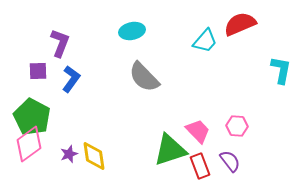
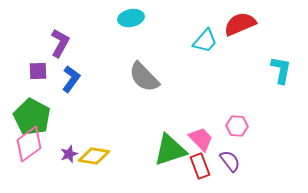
cyan ellipse: moved 1 px left, 13 px up
purple L-shape: rotated 8 degrees clockwise
pink trapezoid: moved 3 px right, 8 px down
yellow diamond: rotated 72 degrees counterclockwise
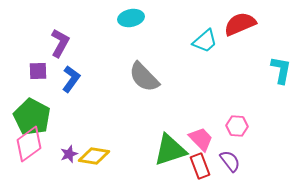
cyan trapezoid: rotated 8 degrees clockwise
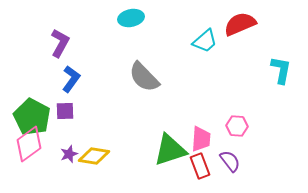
purple square: moved 27 px right, 40 px down
pink trapezoid: rotated 48 degrees clockwise
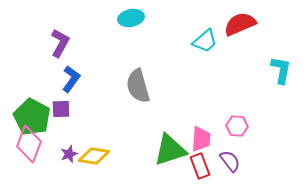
gray semicircle: moved 6 px left, 9 px down; rotated 28 degrees clockwise
purple square: moved 4 px left, 2 px up
pink diamond: rotated 33 degrees counterclockwise
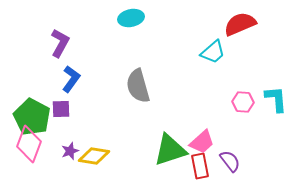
cyan trapezoid: moved 8 px right, 11 px down
cyan L-shape: moved 5 px left, 29 px down; rotated 16 degrees counterclockwise
pink hexagon: moved 6 px right, 24 px up
pink trapezoid: moved 1 px right, 3 px down; rotated 44 degrees clockwise
purple star: moved 1 px right, 3 px up
red rectangle: rotated 10 degrees clockwise
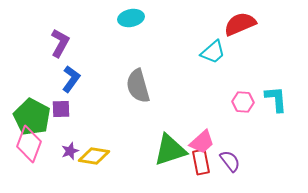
red rectangle: moved 1 px right, 4 px up
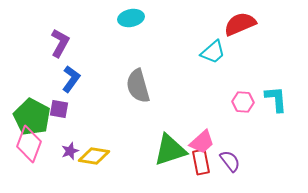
purple square: moved 2 px left; rotated 12 degrees clockwise
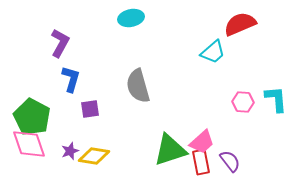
blue L-shape: rotated 20 degrees counterclockwise
purple square: moved 31 px right; rotated 18 degrees counterclockwise
pink diamond: rotated 39 degrees counterclockwise
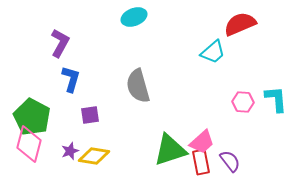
cyan ellipse: moved 3 px right, 1 px up; rotated 10 degrees counterclockwise
purple square: moved 6 px down
pink diamond: rotated 33 degrees clockwise
